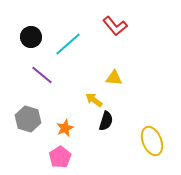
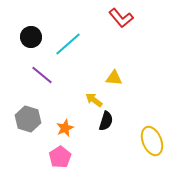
red L-shape: moved 6 px right, 8 px up
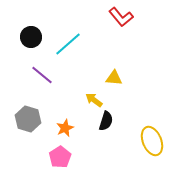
red L-shape: moved 1 px up
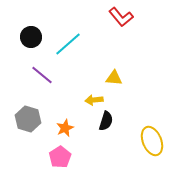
yellow arrow: rotated 42 degrees counterclockwise
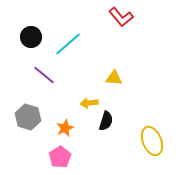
purple line: moved 2 px right
yellow arrow: moved 5 px left, 3 px down
gray hexagon: moved 2 px up
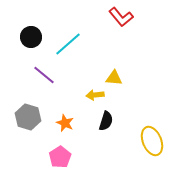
yellow arrow: moved 6 px right, 8 px up
orange star: moved 5 px up; rotated 24 degrees counterclockwise
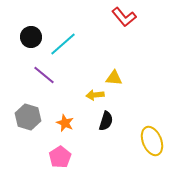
red L-shape: moved 3 px right
cyan line: moved 5 px left
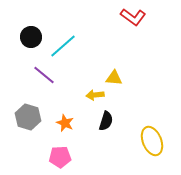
red L-shape: moved 9 px right; rotated 15 degrees counterclockwise
cyan line: moved 2 px down
pink pentagon: rotated 30 degrees clockwise
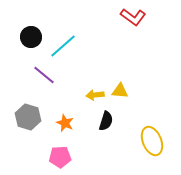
yellow triangle: moved 6 px right, 13 px down
